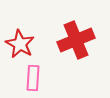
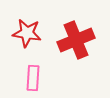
red star: moved 7 px right, 11 px up; rotated 20 degrees counterclockwise
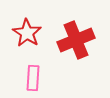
red star: rotated 24 degrees clockwise
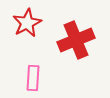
red star: moved 10 px up; rotated 12 degrees clockwise
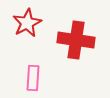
red cross: rotated 30 degrees clockwise
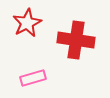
pink rectangle: rotated 70 degrees clockwise
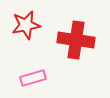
red star: moved 1 px left, 2 px down; rotated 16 degrees clockwise
